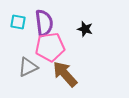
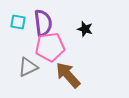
purple semicircle: moved 1 px left
brown arrow: moved 3 px right, 1 px down
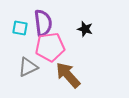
cyan square: moved 2 px right, 6 px down
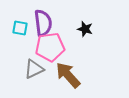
gray triangle: moved 6 px right, 2 px down
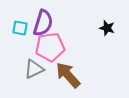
purple semicircle: rotated 24 degrees clockwise
black star: moved 22 px right, 1 px up
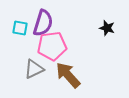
pink pentagon: moved 2 px right, 1 px up
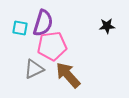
black star: moved 2 px up; rotated 21 degrees counterclockwise
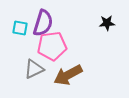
black star: moved 3 px up
brown arrow: rotated 76 degrees counterclockwise
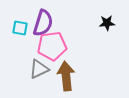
gray triangle: moved 5 px right
brown arrow: moved 2 px left, 1 px down; rotated 112 degrees clockwise
